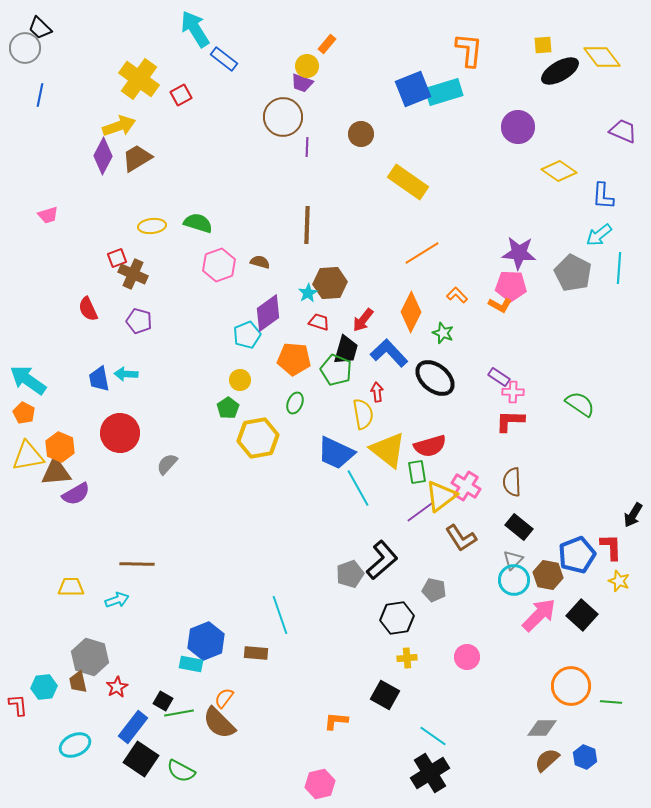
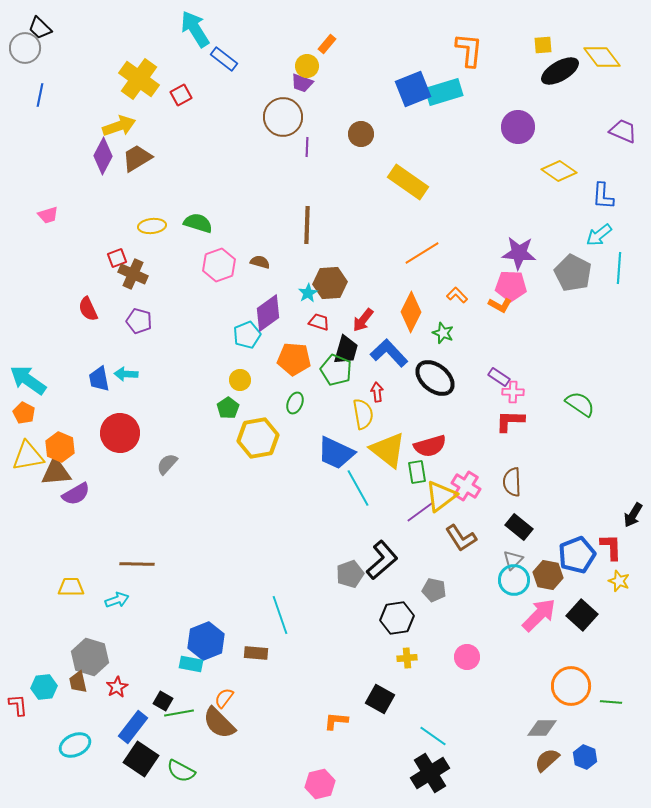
black square at (385, 695): moved 5 px left, 4 px down
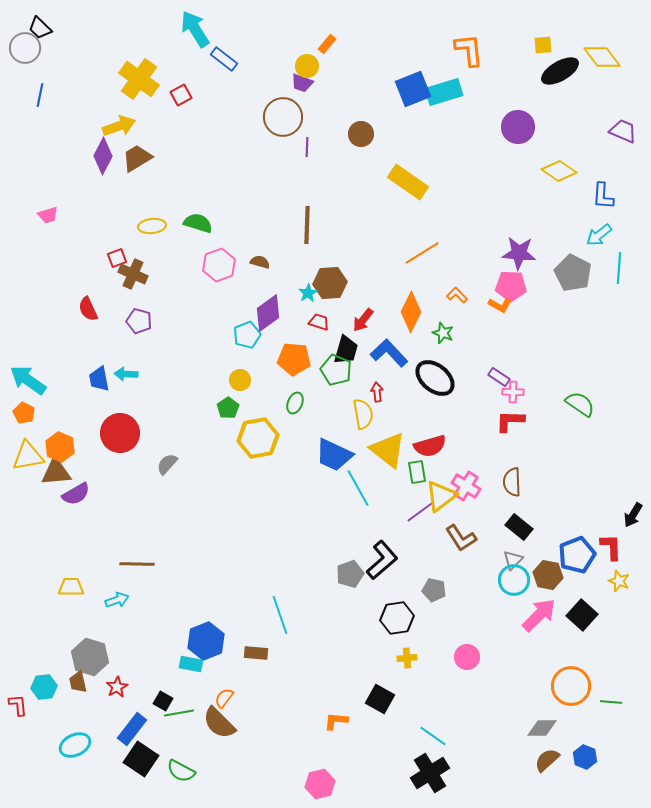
orange L-shape at (469, 50): rotated 12 degrees counterclockwise
blue trapezoid at (336, 453): moved 2 px left, 2 px down
blue rectangle at (133, 727): moved 1 px left, 2 px down
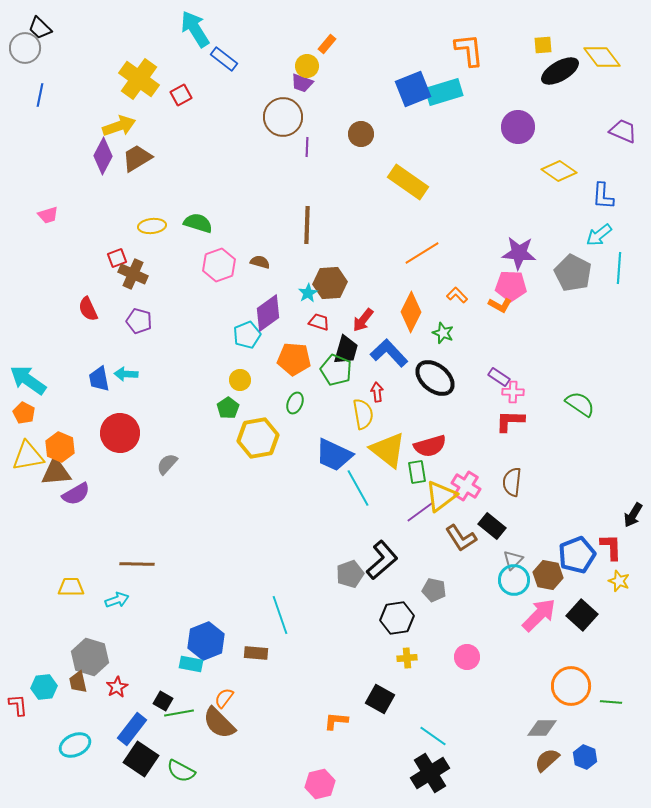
brown semicircle at (512, 482): rotated 8 degrees clockwise
black rectangle at (519, 527): moved 27 px left, 1 px up
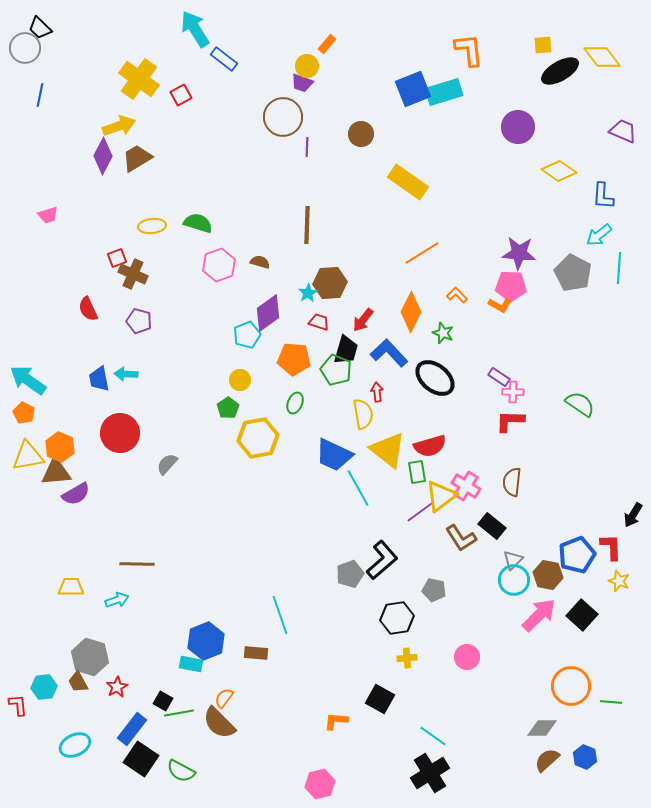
brown trapezoid at (78, 682): rotated 15 degrees counterclockwise
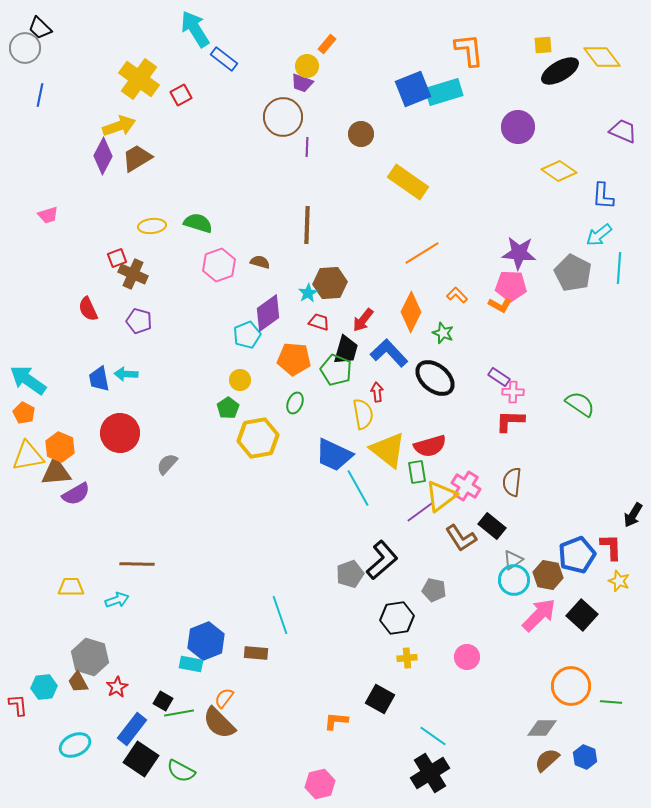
gray triangle at (513, 560): rotated 10 degrees clockwise
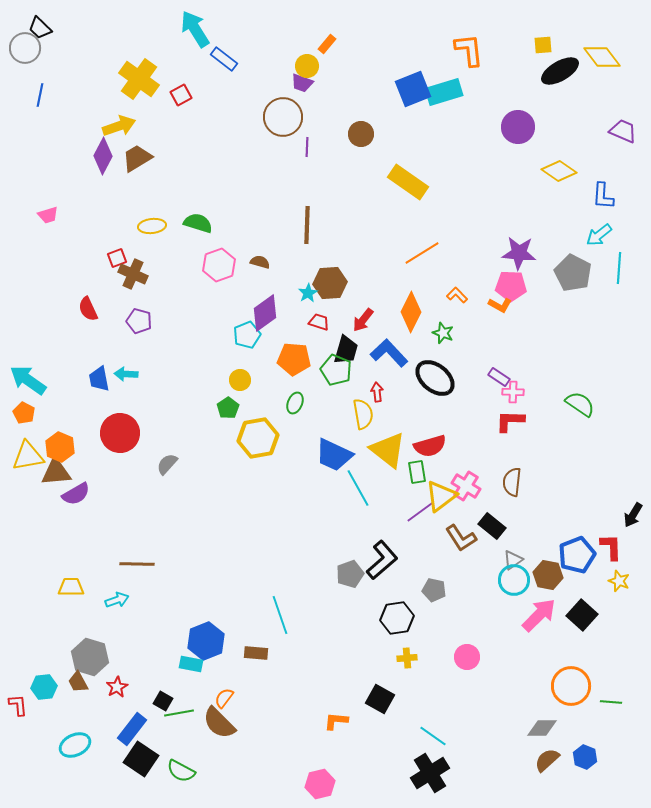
purple diamond at (268, 313): moved 3 px left
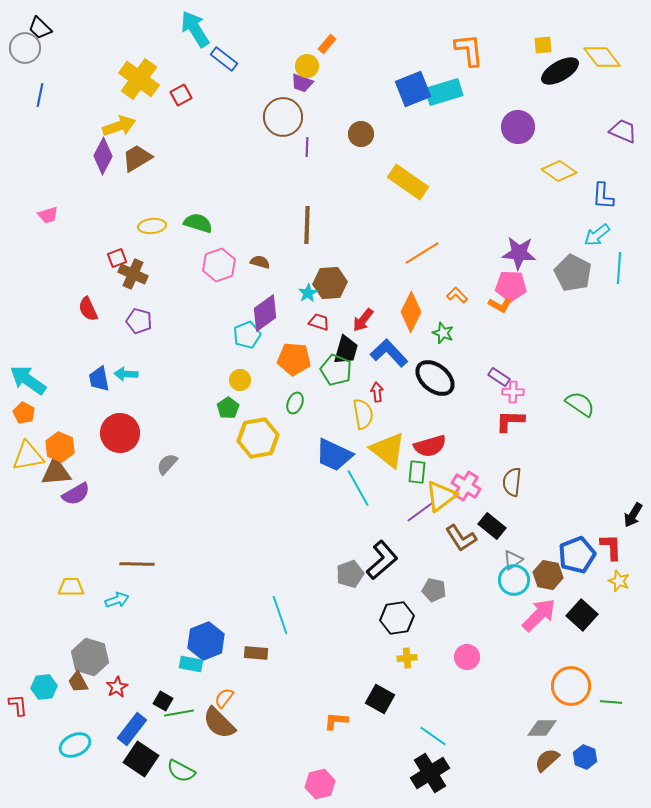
cyan arrow at (599, 235): moved 2 px left
green rectangle at (417, 472): rotated 15 degrees clockwise
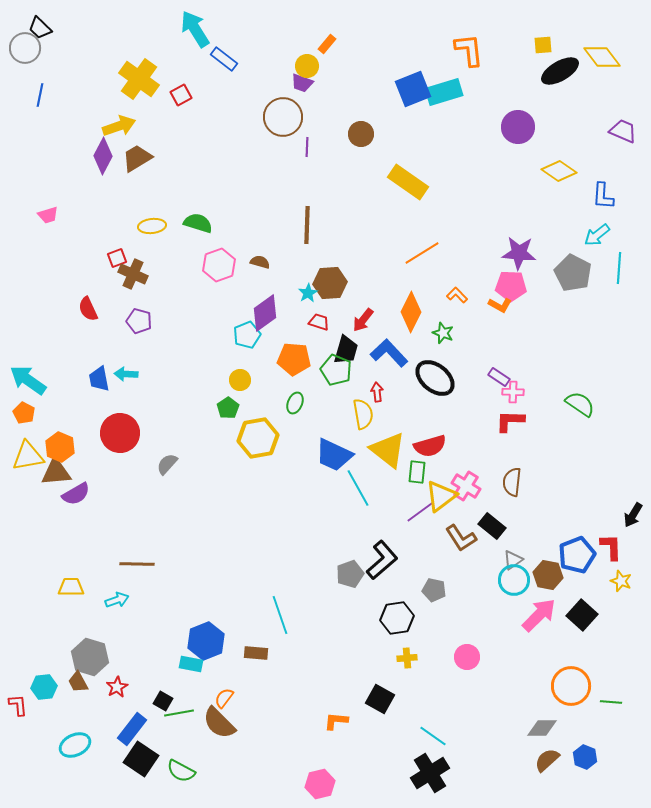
yellow star at (619, 581): moved 2 px right
